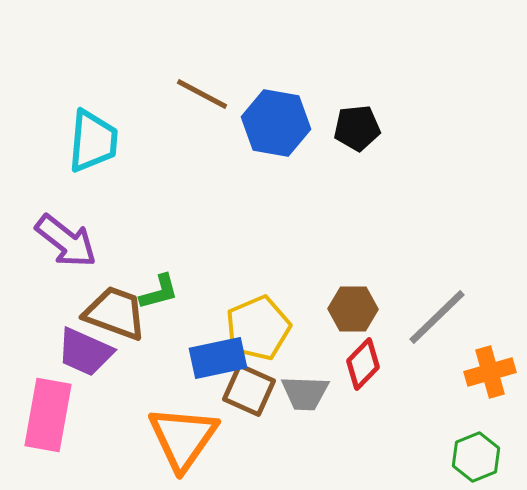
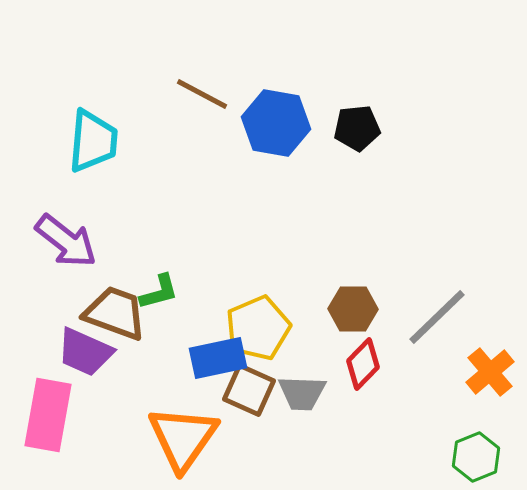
orange cross: rotated 24 degrees counterclockwise
gray trapezoid: moved 3 px left
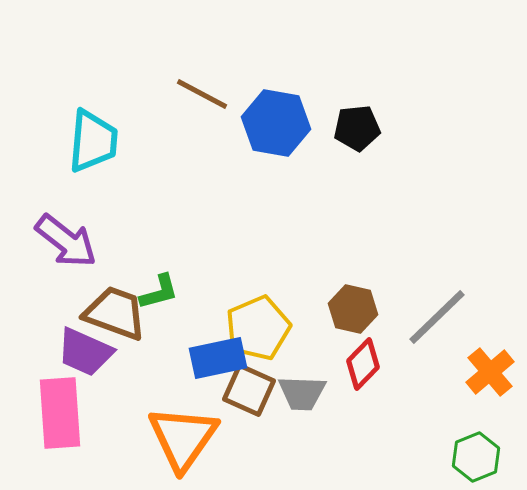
brown hexagon: rotated 12 degrees clockwise
pink rectangle: moved 12 px right, 2 px up; rotated 14 degrees counterclockwise
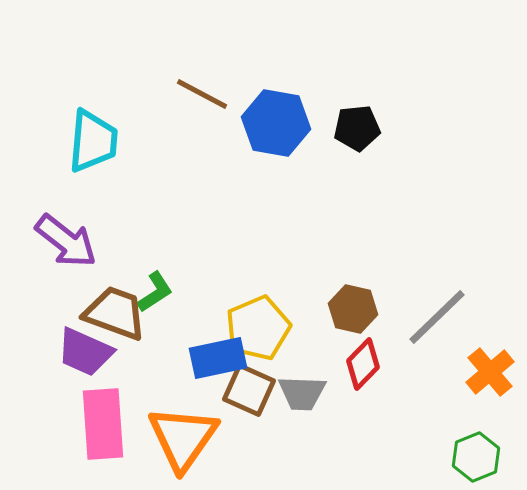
green L-shape: moved 4 px left; rotated 18 degrees counterclockwise
pink rectangle: moved 43 px right, 11 px down
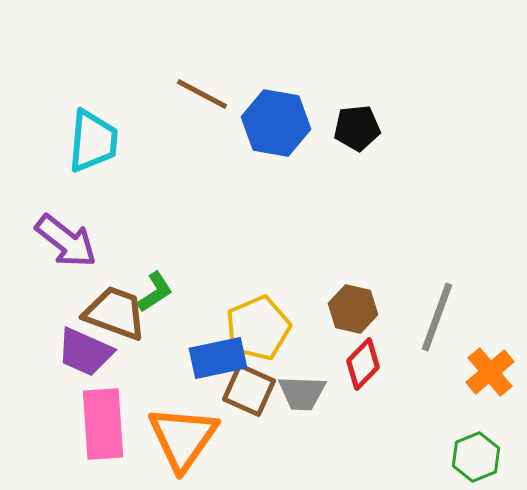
gray line: rotated 26 degrees counterclockwise
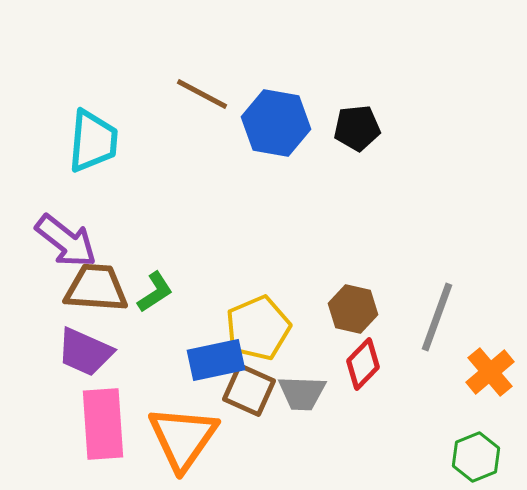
brown trapezoid: moved 19 px left, 25 px up; rotated 16 degrees counterclockwise
blue rectangle: moved 2 px left, 2 px down
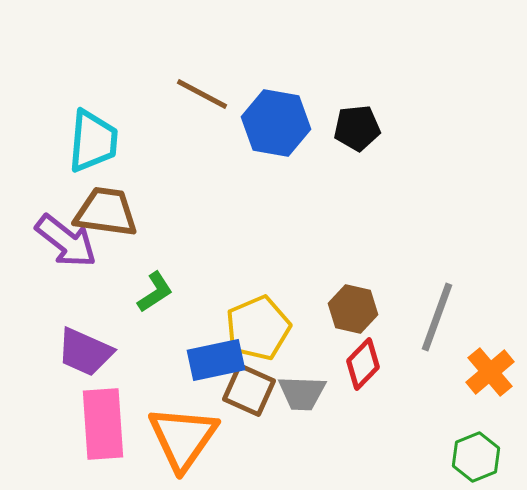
brown trapezoid: moved 10 px right, 76 px up; rotated 4 degrees clockwise
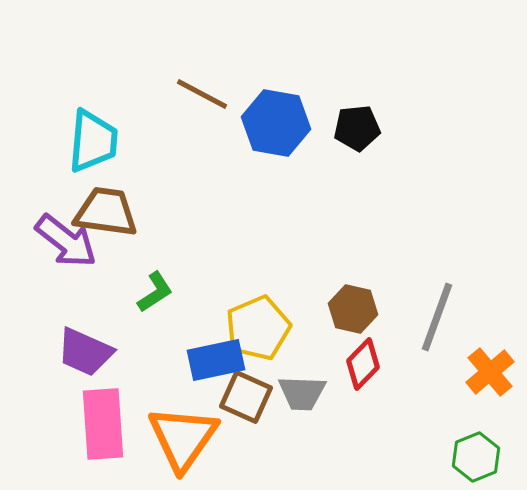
brown square: moved 3 px left, 7 px down
